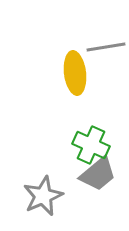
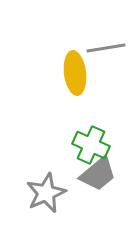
gray line: moved 1 px down
gray star: moved 3 px right, 3 px up
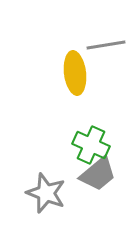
gray line: moved 3 px up
gray star: rotated 27 degrees counterclockwise
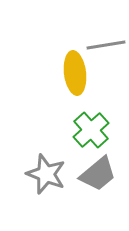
green cross: moved 15 px up; rotated 24 degrees clockwise
gray star: moved 19 px up
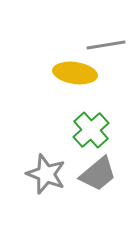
yellow ellipse: rotated 75 degrees counterclockwise
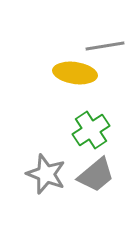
gray line: moved 1 px left, 1 px down
green cross: rotated 9 degrees clockwise
gray trapezoid: moved 2 px left, 1 px down
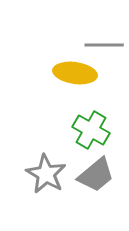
gray line: moved 1 px left, 1 px up; rotated 9 degrees clockwise
green cross: rotated 27 degrees counterclockwise
gray star: rotated 9 degrees clockwise
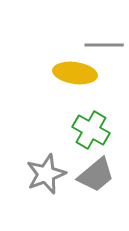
gray star: rotated 21 degrees clockwise
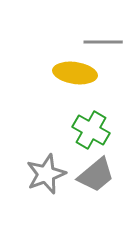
gray line: moved 1 px left, 3 px up
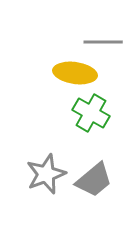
green cross: moved 17 px up
gray trapezoid: moved 2 px left, 5 px down
